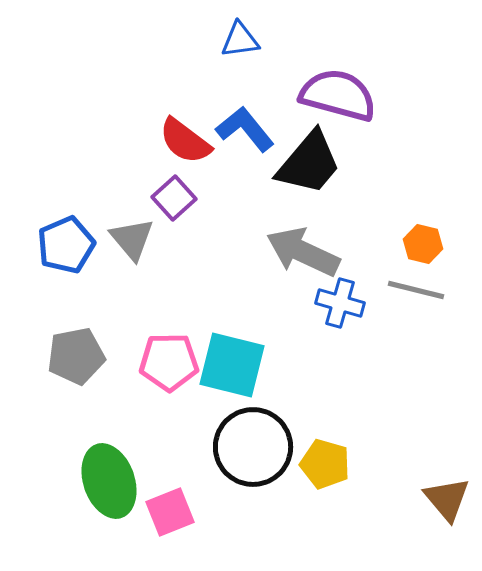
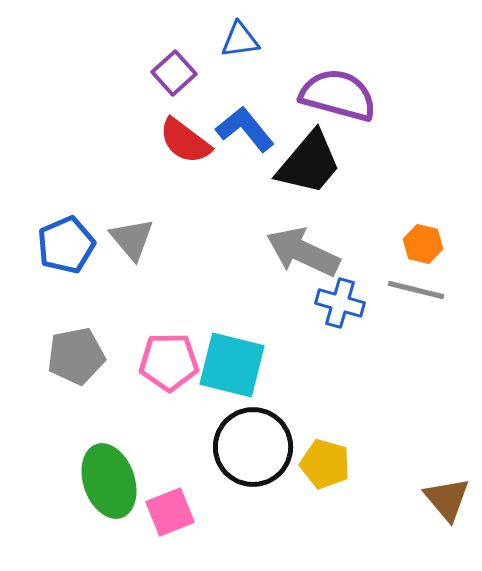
purple square: moved 125 px up
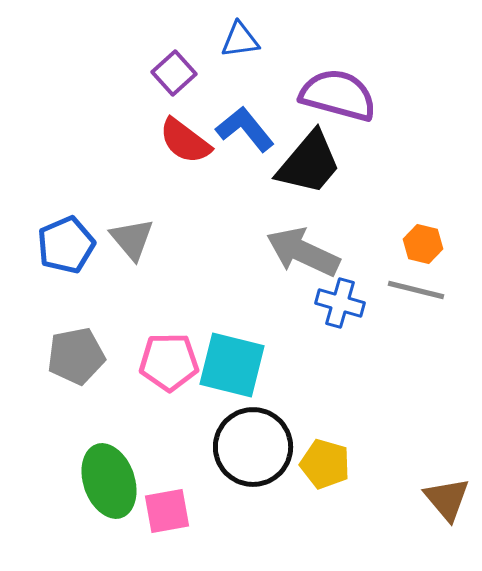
pink square: moved 3 px left, 1 px up; rotated 12 degrees clockwise
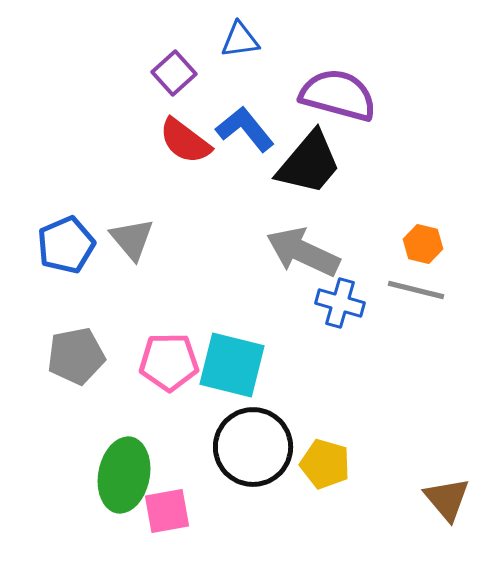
green ellipse: moved 15 px right, 6 px up; rotated 30 degrees clockwise
